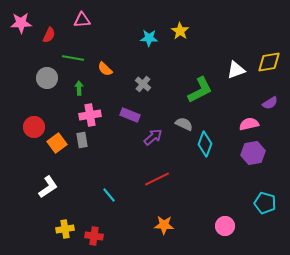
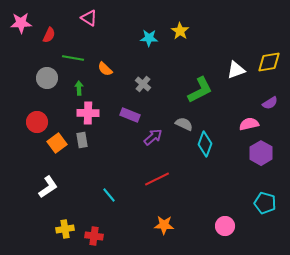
pink triangle: moved 7 px right, 2 px up; rotated 36 degrees clockwise
pink cross: moved 2 px left, 2 px up; rotated 10 degrees clockwise
red circle: moved 3 px right, 5 px up
purple hexagon: moved 8 px right; rotated 20 degrees counterclockwise
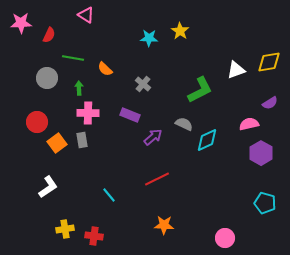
pink triangle: moved 3 px left, 3 px up
cyan diamond: moved 2 px right, 4 px up; rotated 45 degrees clockwise
pink circle: moved 12 px down
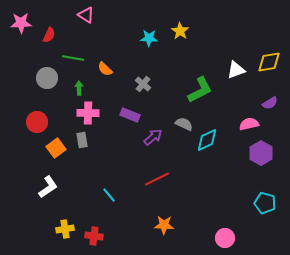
orange square: moved 1 px left, 5 px down
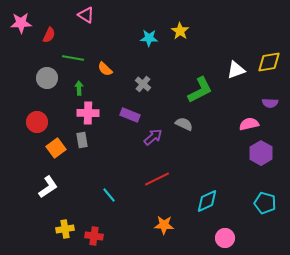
purple semicircle: rotated 35 degrees clockwise
cyan diamond: moved 61 px down
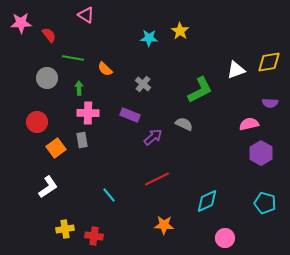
red semicircle: rotated 63 degrees counterclockwise
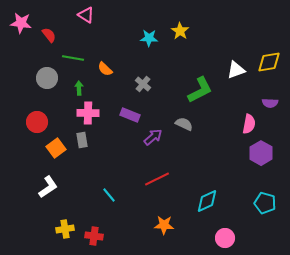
pink star: rotated 10 degrees clockwise
pink semicircle: rotated 114 degrees clockwise
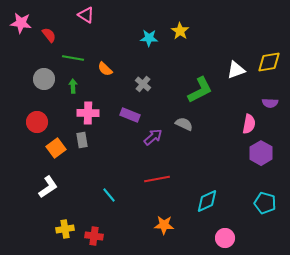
gray circle: moved 3 px left, 1 px down
green arrow: moved 6 px left, 2 px up
red line: rotated 15 degrees clockwise
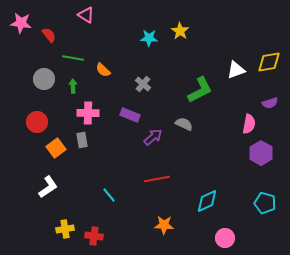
orange semicircle: moved 2 px left, 1 px down
purple semicircle: rotated 21 degrees counterclockwise
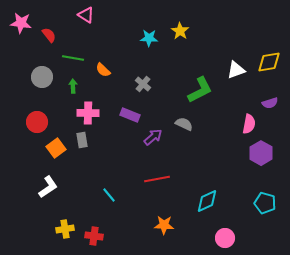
gray circle: moved 2 px left, 2 px up
